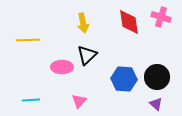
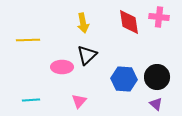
pink cross: moved 2 px left; rotated 12 degrees counterclockwise
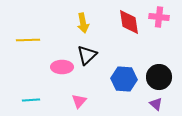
black circle: moved 2 px right
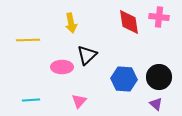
yellow arrow: moved 12 px left
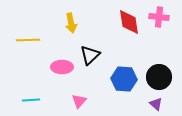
black triangle: moved 3 px right
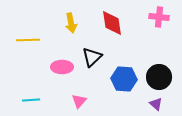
red diamond: moved 17 px left, 1 px down
black triangle: moved 2 px right, 2 px down
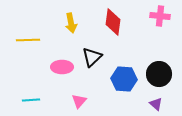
pink cross: moved 1 px right, 1 px up
red diamond: moved 1 px right, 1 px up; rotated 16 degrees clockwise
black circle: moved 3 px up
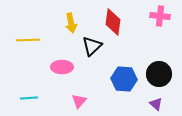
black triangle: moved 11 px up
cyan line: moved 2 px left, 2 px up
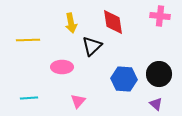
red diamond: rotated 16 degrees counterclockwise
pink triangle: moved 1 px left
